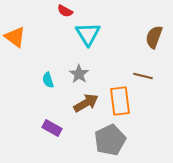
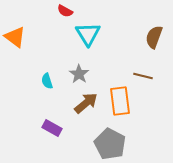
cyan semicircle: moved 1 px left, 1 px down
brown arrow: rotated 10 degrees counterclockwise
gray pentagon: moved 4 px down; rotated 20 degrees counterclockwise
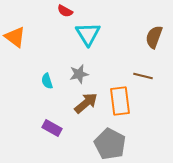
gray star: rotated 24 degrees clockwise
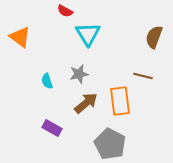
orange triangle: moved 5 px right
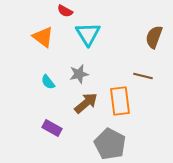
orange triangle: moved 23 px right
cyan semicircle: moved 1 px right, 1 px down; rotated 21 degrees counterclockwise
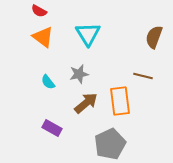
red semicircle: moved 26 px left
gray pentagon: rotated 20 degrees clockwise
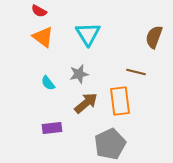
brown line: moved 7 px left, 4 px up
cyan semicircle: moved 1 px down
purple rectangle: rotated 36 degrees counterclockwise
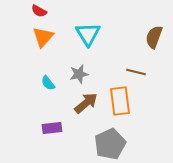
orange triangle: rotated 35 degrees clockwise
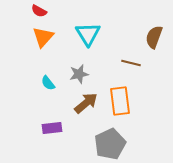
brown line: moved 5 px left, 9 px up
